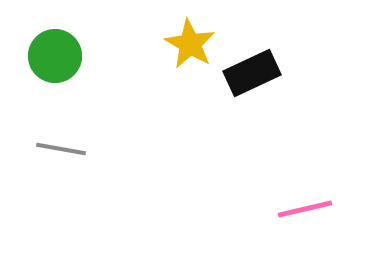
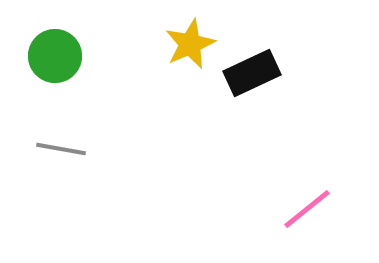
yellow star: rotated 18 degrees clockwise
pink line: moved 2 px right; rotated 26 degrees counterclockwise
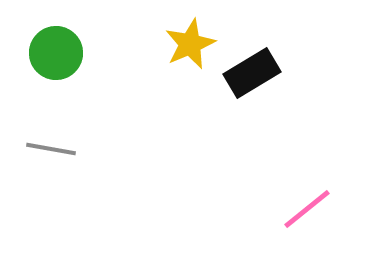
green circle: moved 1 px right, 3 px up
black rectangle: rotated 6 degrees counterclockwise
gray line: moved 10 px left
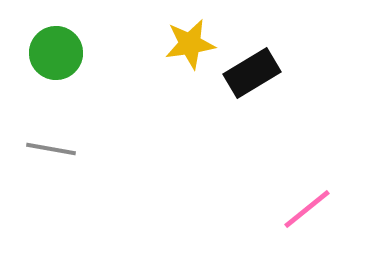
yellow star: rotated 15 degrees clockwise
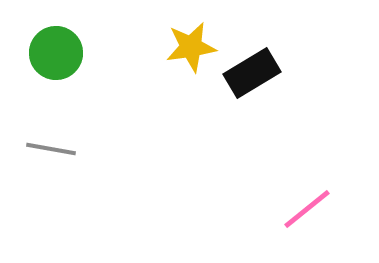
yellow star: moved 1 px right, 3 px down
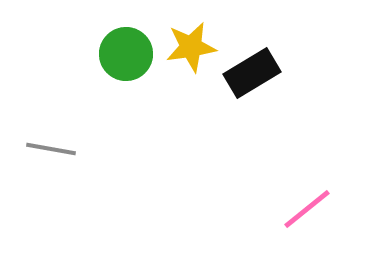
green circle: moved 70 px right, 1 px down
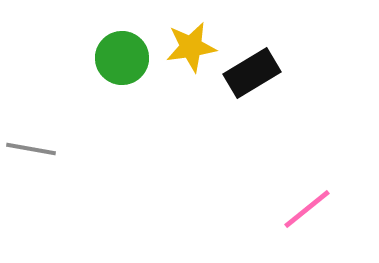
green circle: moved 4 px left, 4 px down
gray line: moved 20 px left
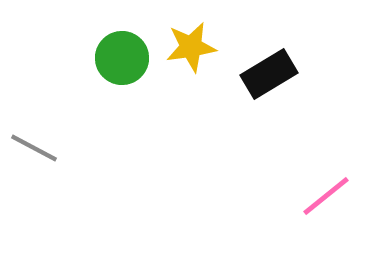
black rectangle: moved 17 px right, 1 px down
gray line: moved 3 px right, 1 px up; rotated 18 degrees clockwise
pink line: moved 19 px right, 13 px up
